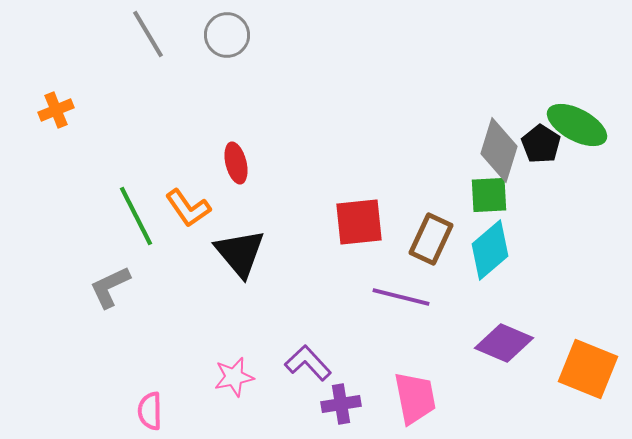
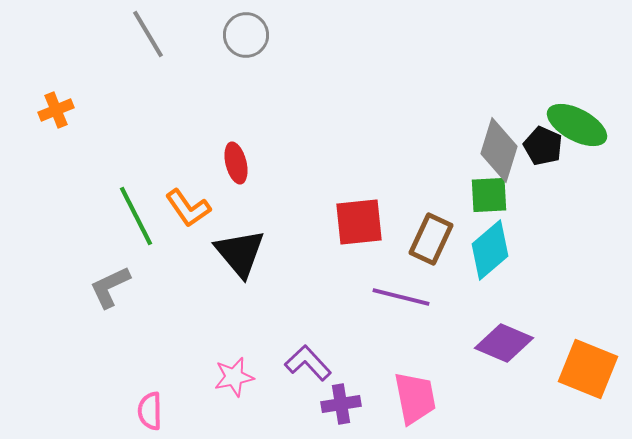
gray circle: moved 19 px right
black pentagon: moved 2 px right, 2 px down; rotated 9 degrees counterclockwise
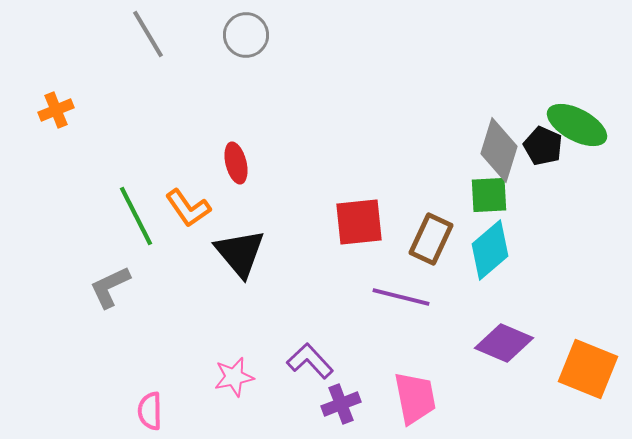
purple L-shape: moved 2 px right, 2 px up
purple cross: rotated 12 degrees counterclockwise
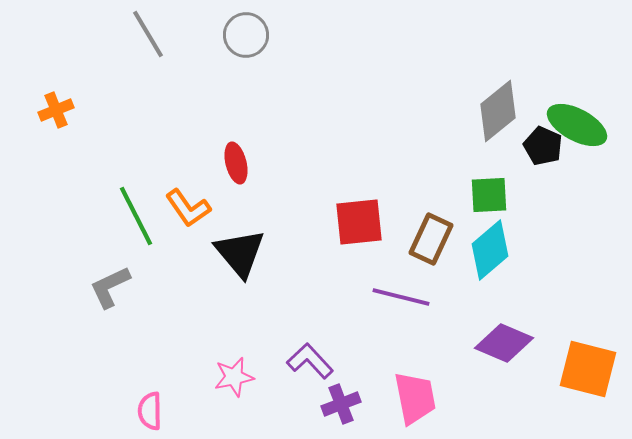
gray diamond: moved 1 px left, 39 px up; rotated 34 degrees clockwise
orange square: rotated 8 degrees counterclockwise
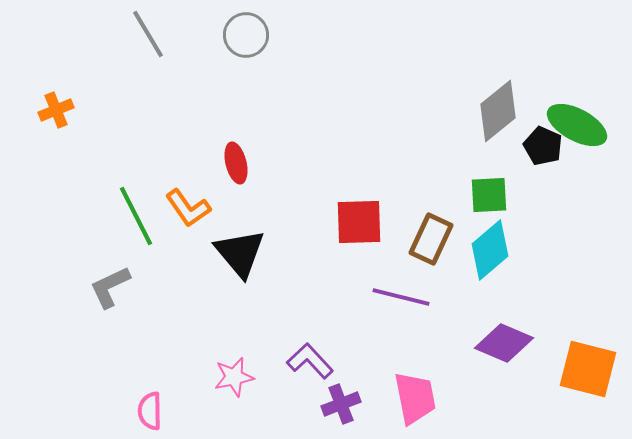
red square: rotated 4 degrees clockwise
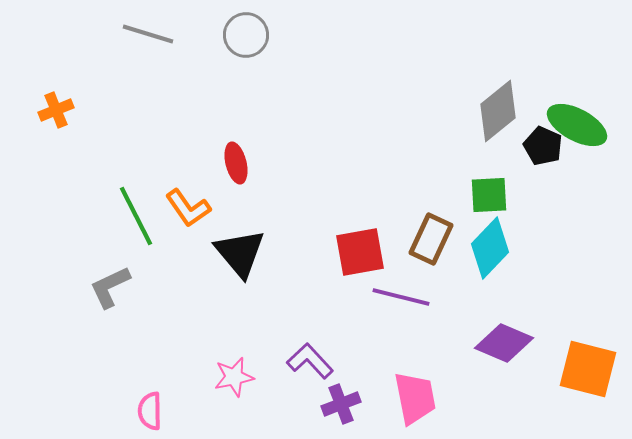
gray line: rotated 42 degrees counterclockwise
red square: moved 1 px right, 30 px down; rotated 8 degrees counterclockwise
cyan diamond: moved 2 px up; rotated 6 degrees counterclockwise
